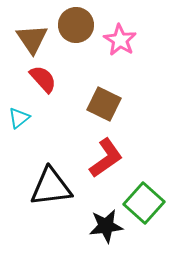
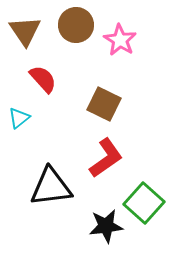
brown triangle: moved 7 px left, 8 px up
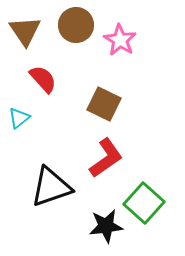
black triangle: rotated 12 degrees counterclockwise
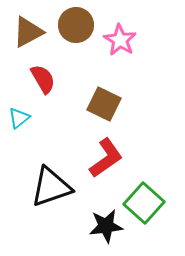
brown triangle: moved 3 px right, 1 px down; rotated 36 degrees clockwise
red semicircle: rotated 12 degrees clockwise
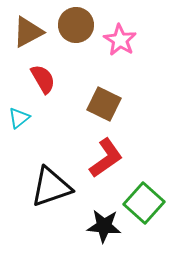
black star: moved 2 px left; rotated 12 degrees clockwise
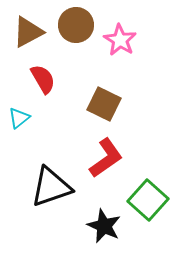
green square: moved 4 px right, 3 px up
black star: rotated 20 degrees clockwise
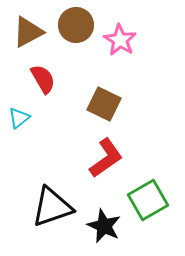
black triangle: moved 1 px right, 20 px down
green square: rotated 18 degrees clockwise
